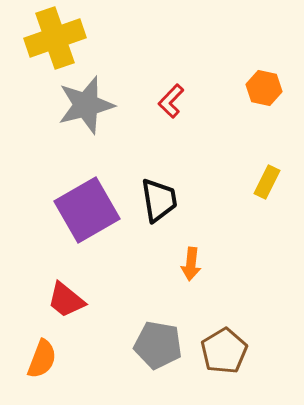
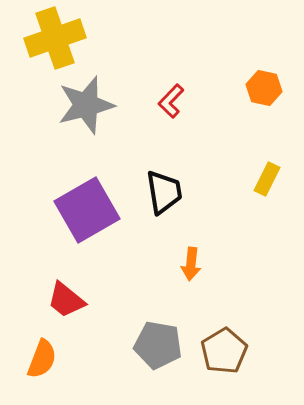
yellow rectangle: moved 3 px up
black trapezoid: moved 5 px right, 8 px up
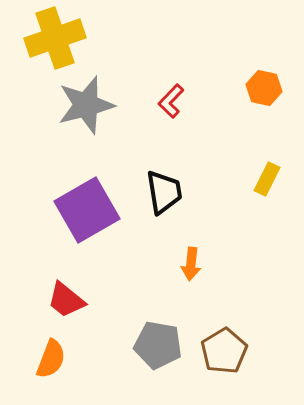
orange semicircle: moved 9 px right
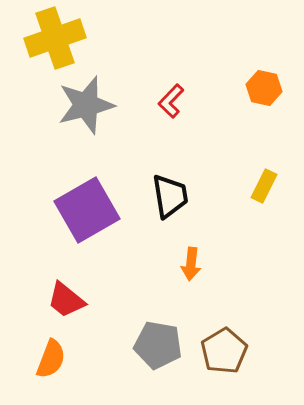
yellow rectangle: moved 3 px left, 7 px down
black trapezoid: moved 6 px right, 4 px down
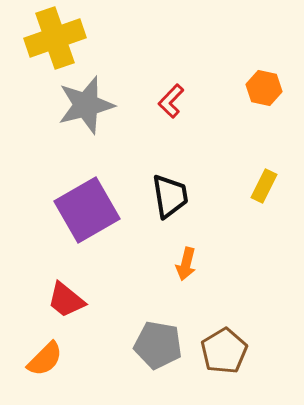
orange arrow: moved 5 px left; rotated 8 degrees clockwise
orange semicircle: moved 6 px left; rotated 24 degrees clockwise
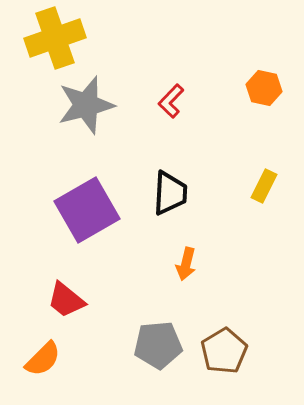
black trapezoid: moved 3 px up; rotated 12 degrees clockwise
gray pentagon: rotated 15 degrees counterclockwise
orange semicircle: moved 2 px left
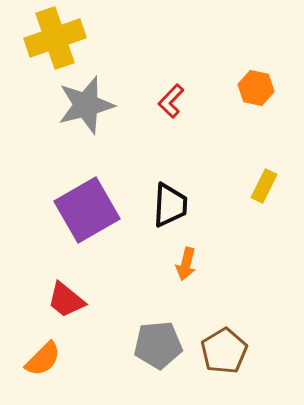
orange hexagon: moved 8 px left
black trapezoid: moved 12 px down
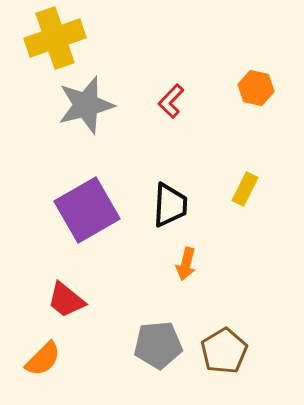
yellow rectangle: moved 19 px left, 3 px down
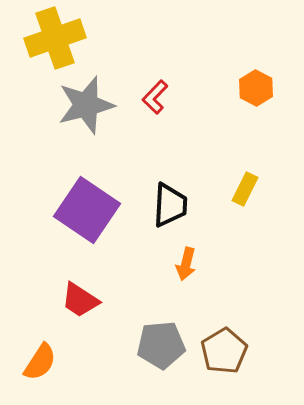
orange hexagon: rotated 16 degrees clockwise
red L-shape: moved 16 px left, 4 px up
purple square: rotated 26 degrees counterclockwise
red trapezoid: moved 14 px right; rotated 6 degrees counterclockwise
gray pentagon: moved 3 px right
orange semicircle: moved 3 px left, 3 px down; rotated 12 degrees counterclockwise
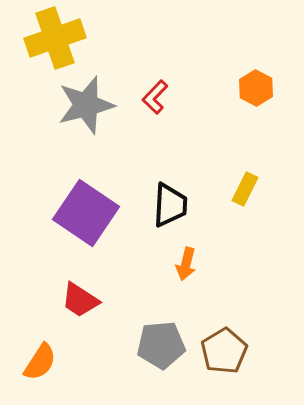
purple square: moved 1 px left, 3 px down
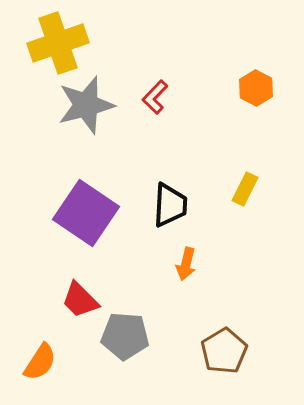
yellow cross: moved 3 px right, 5 px down
red trapezoid: rotated 12 degrees clockwise
gray pentagon: moved 36 px left, 9 px up; rotated 9 degrees clockwise
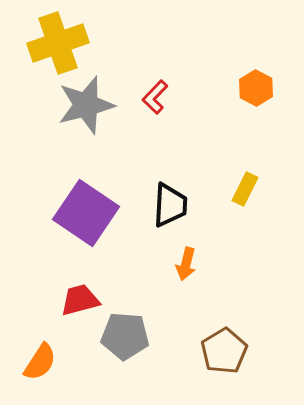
red trapezoid: rotated 120 degrees clockwise
